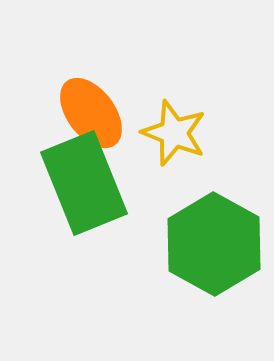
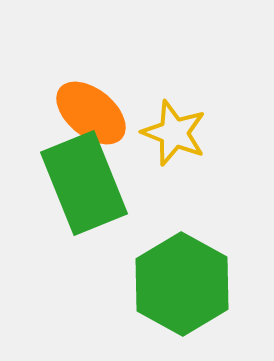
orange ellipse: rotated 14 degrees counterclockwise
green hexagon: moved 32 px left, 40 px down
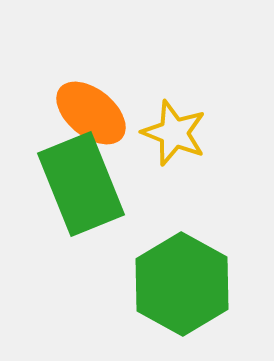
green rectangle: moved 3 px left, 1 px down
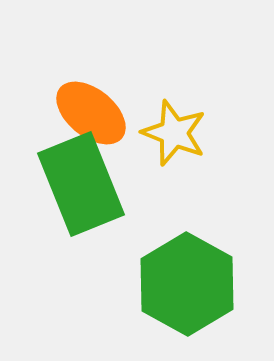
green hexagon: moved 5 px right
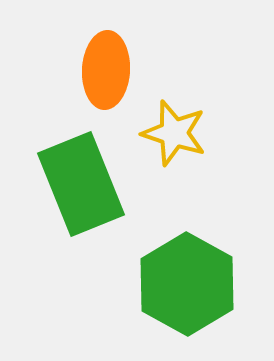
orange ellipse: moved 15 px right, 43 px up; rotated 54 degrees clockwise
yellow star: rotated 4 degrees counterclockwise
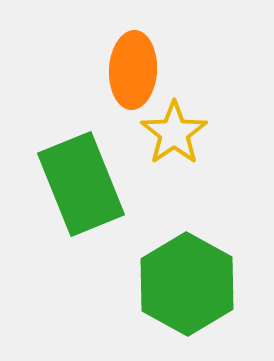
orange ellipse: moved 27 px right
yellow star: rotated 20 degrees clockwise
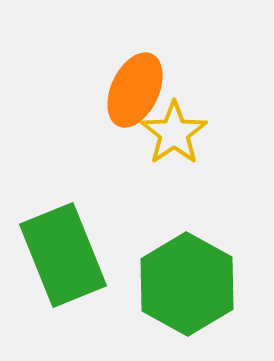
orange ellipse: moved 2 px right, 20 px down; rotated 22 degrees clockwise
green rectangle: moved 18 px left, 71 px down
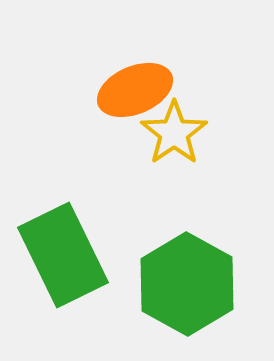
orange ellipse: rotated 42 degrees clockwise
green rectangle: rotated 4 degrees counterclockwise
